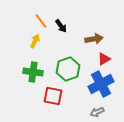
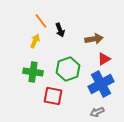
black arrow: moved 1 px left, 4 px down; rotated 16 degrees clockwise
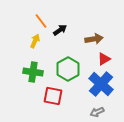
black arrow: rotated 104 degrees counterclockwise
green hexagon: rotated 10 degrees counterclockwise
blue cross: rotated 20 degrees counterclockwise
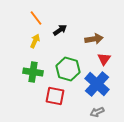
orange line: moved 5 px left, 3 px up
red triangle: rotated 24 degrees counterclockwise
green hexagon: rotated 15 degrees counterclockwise
blue cross: moved 4 px left
red square: moved 2 px right
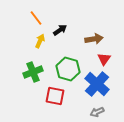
yellow arrow: moved 5 px right
green cross: rotated 30 degrees counterclockwise
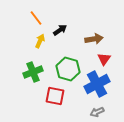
blue cross: rotated 20 degrees clockwise
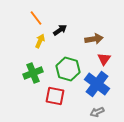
green cross: moved 1 px down
blue cross: rotated 25 degrees counterclockwise
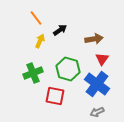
red triangle: moved 2 px left
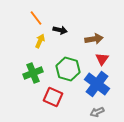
black arrow: rotated 48 degrees clockwise
red square: moved 2 px left, 1 px down; rotated 12 degrees clockwise
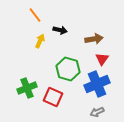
orange line: moved 1 px left, 3 px up
green cross: moved 6 px left, 15 px down
blue cross: rotated 30 degrees clockwise
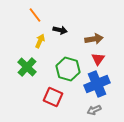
red triangle: moved 4 px left
green cross: moved 21 px up; rotated 24 degrees counterclockwise
gray arrow: moved 3 px left, 2 px up
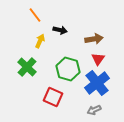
blue cross: moved 1 px up; rotated 15 degrees counterclockwise
